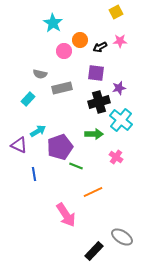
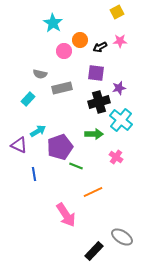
yellow square: moved 1 px right
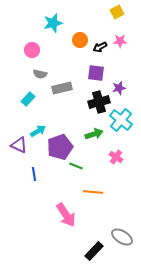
cyan star: rotated 24 degrees clockwise
pink circle: moved 32 px left, 1 px up
green arrow: rotated 18 degrees counterclockwise
orange line: rotated 30 degrees clockwise
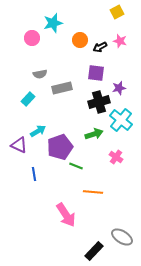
pink star: rotated 16 degrees clockwise
pink circle: moved 12 px up
gray semicircle: rotated 24 degrees counterclockwise
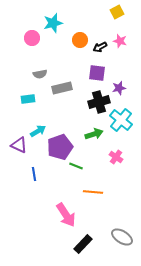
purple square: moved 1 px right
cyan rectangle: rotated 40 degrees clockwise
black rectangle: moved 11 px left, 7 px up
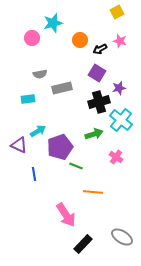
black arrow: moved 2 px down
purple square: rotated 24 degrees clockwise
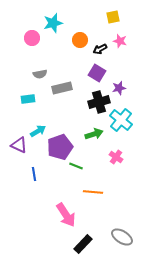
yellow square: moved 4 px left, 5 px down; rotated 16 degrees clockwise
